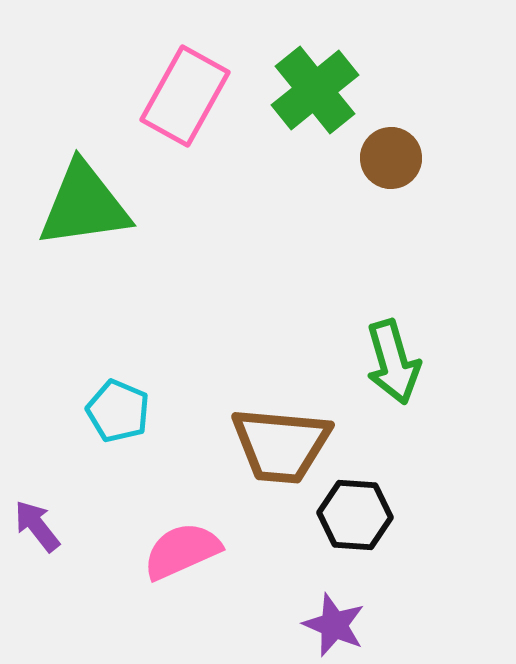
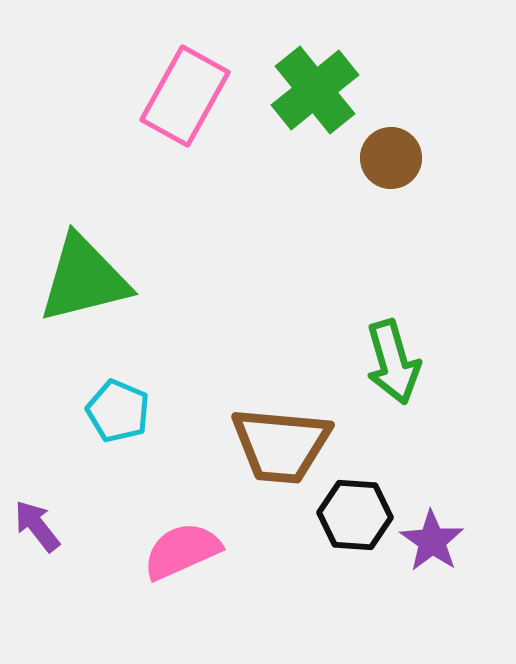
green triangle: moved 74 px down; rotated 6 degrees counterclockwise
purple star: moved 98 px right, 84 px up; rotated 12 degrees clockwise
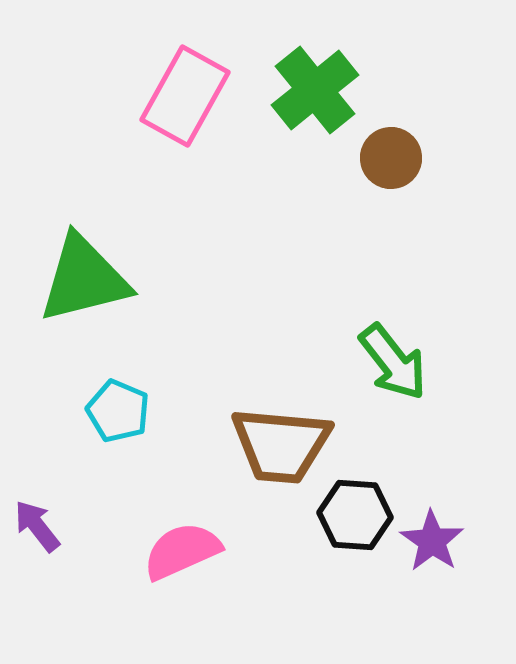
green arrow: rotated 22 degrees counterclockwise
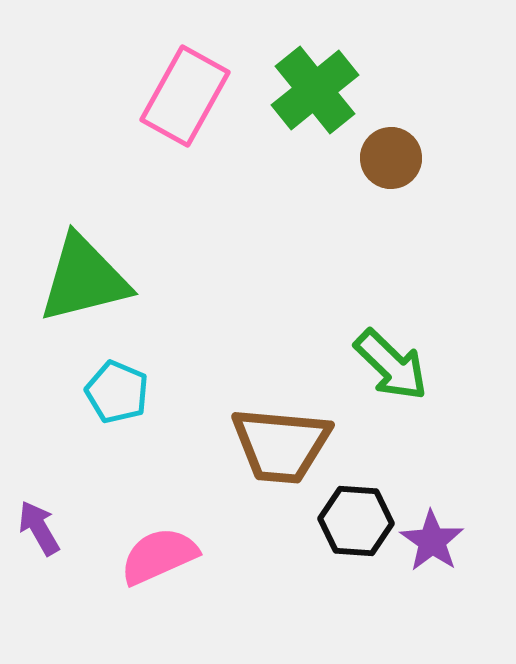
green arrow: moved 2 px left, 3 px down; rotated 8 degrees counterclockwise
cyan pentagon: moved 1 px left, 19 px up
black hexagon: moved 1 px right, 6 px down
purple arrow: moved 2 px right, 2 px down; rotated 8 degrees clockwise
pink semicircle: moved 23 px left, 5 px down
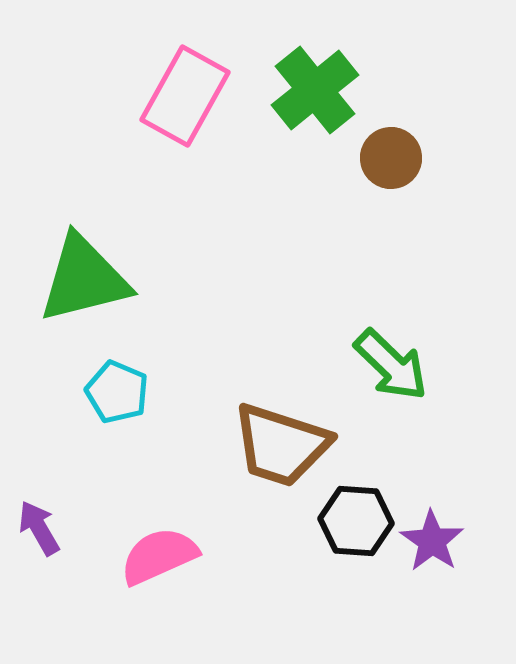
brown trapezoid: rotated 13 degrees clockwise
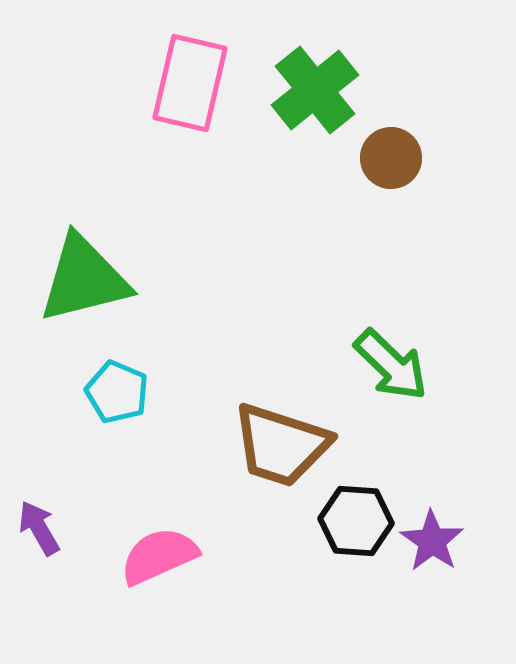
pink rectangle: moved 5 px right, 13 px up; rotated 16 degrees counterclockwise
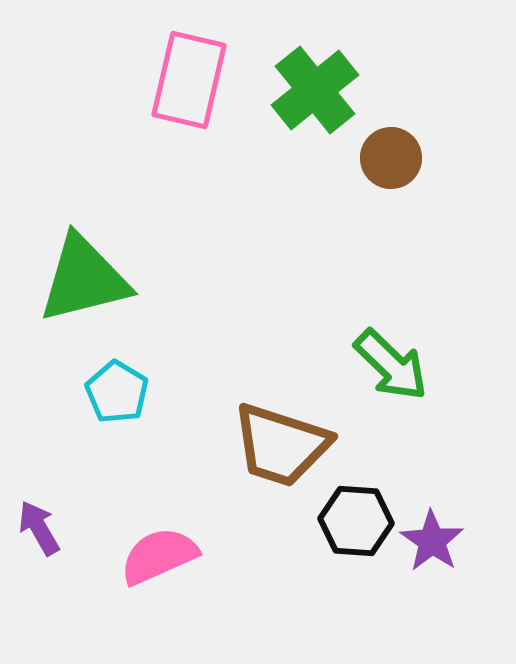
pink rectangle: moved 1 px left, 3 px up
cyan pentagon: rotated 8 degrees clockwise
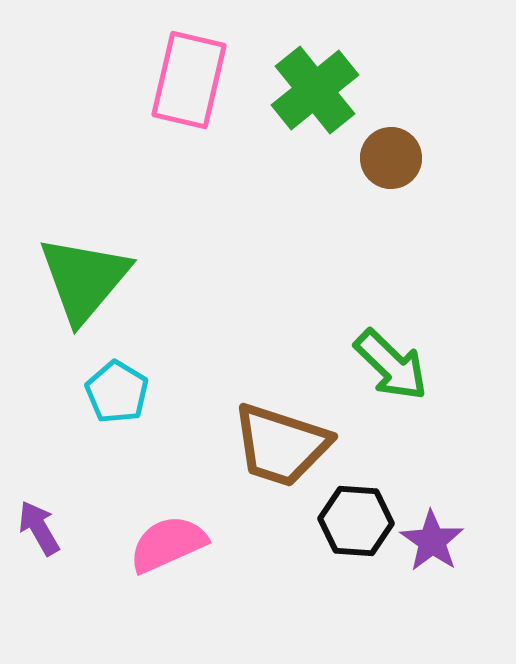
green triangle: rotated 36 degrees counterclockwise
pink semicircle: moved 9 px right, 12 px up
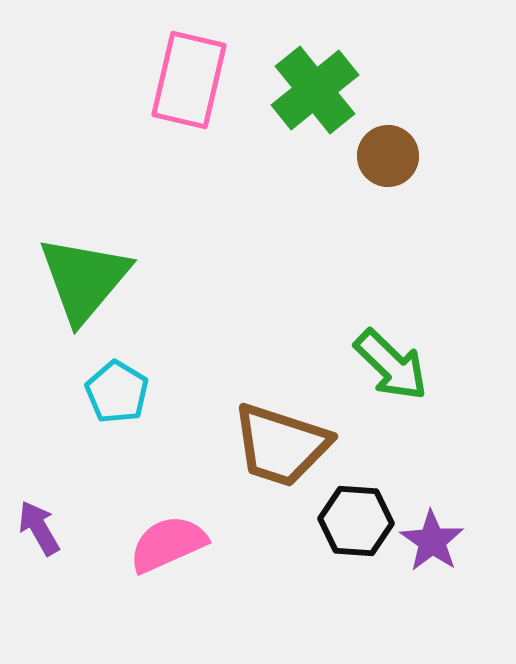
brown circle: moved 3 px left, 2 px up
